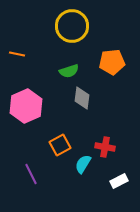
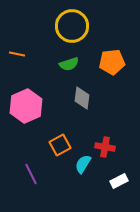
green semicircle: moved 7 px up
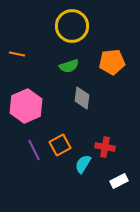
green semicircle: moved 2 px down
purple line: moved 3 px right, 24 px up
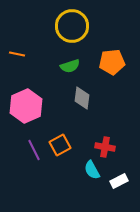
green semicircle: moved 1 px right
cyan semicircle: moved 9 px right, 6 px down; rotated 60 degrees counterclockwise
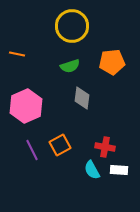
purple line: moved 2 px left
white rectangle: moved 11 px up; rotated 30 degrees clockwise
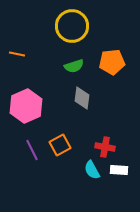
green semicircle: moved 4 px right
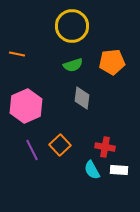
green semicircle: moved 1 px left, 1 px up
orange square: rotated 15 degrees counterclockwise
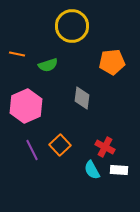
green semicircle: moved 25 px left
red cross: rotated 18 degrees clockwise
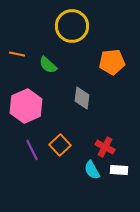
green semicircle: rotated 60 degrees clockwise
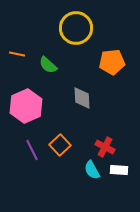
yellow circle: moved 4 px right, 2 px down
gray diamond: rotated 10 degrees counterclockwise
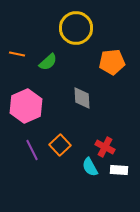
green semicircle: moved 3 px up; rotated 84 degrees counterclockwise
cyan semicircle: moved 2 px left, 3 px up
